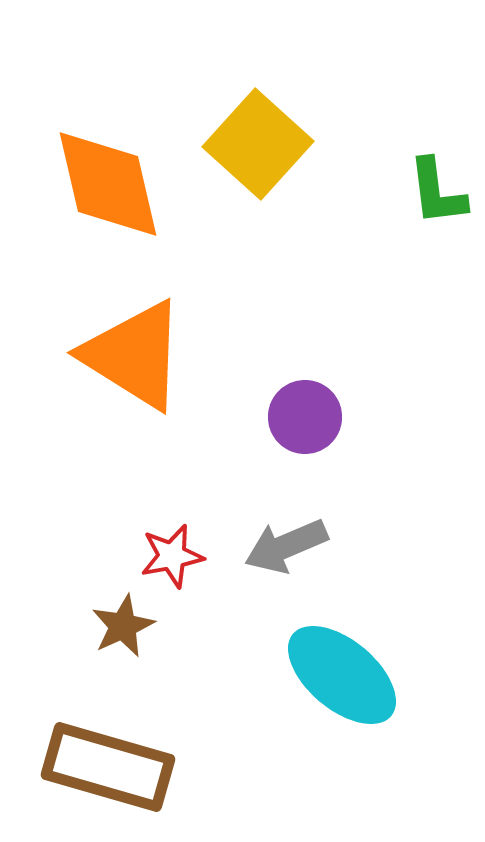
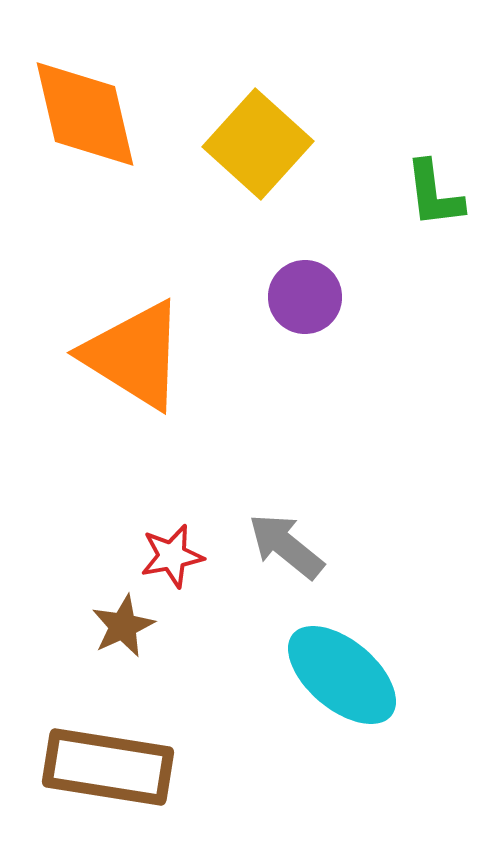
orange diamond: moved 23 px left, 70 px up
green L-shape: moved 3 px left, 2 px down
purple circle: moved 120 px up
gray arrow: rotated 62 degrees clockwise
brown rectangle: rotated 7 degrees counterclockwise
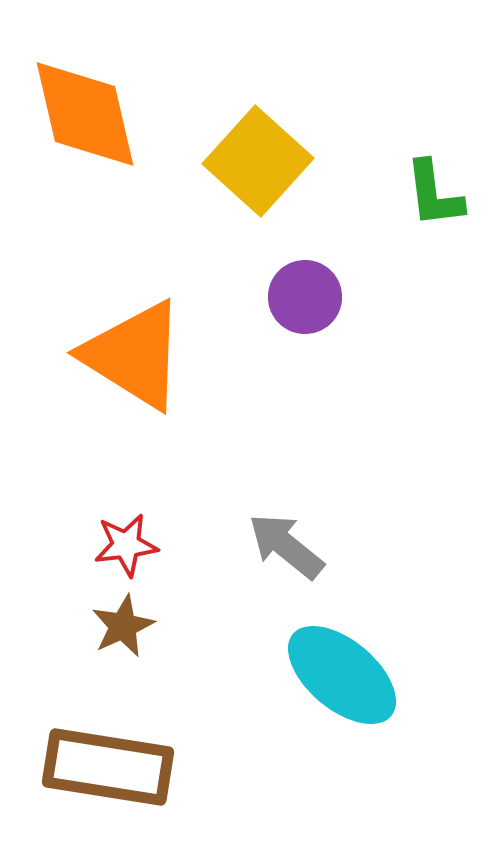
yellow square: moved 17 px down
red star: moved 46 px left, 11 px up; rotated 4 degrees clockwise
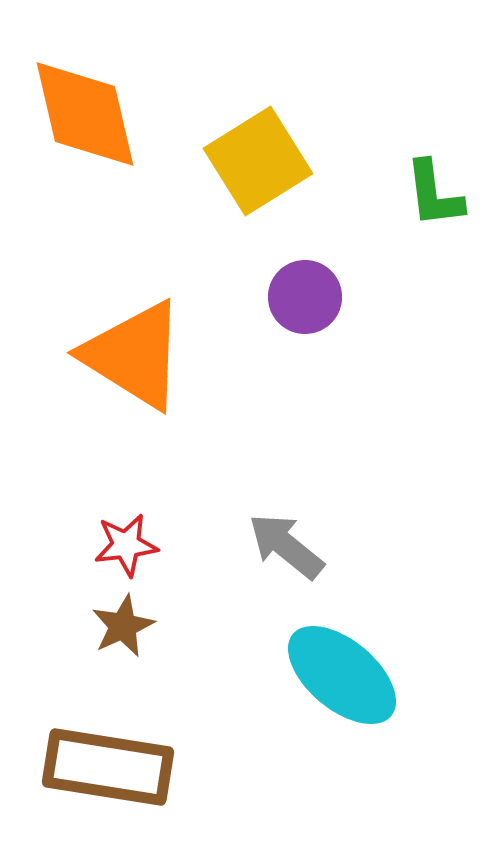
yellow square: rotated 16 degrees clockwise
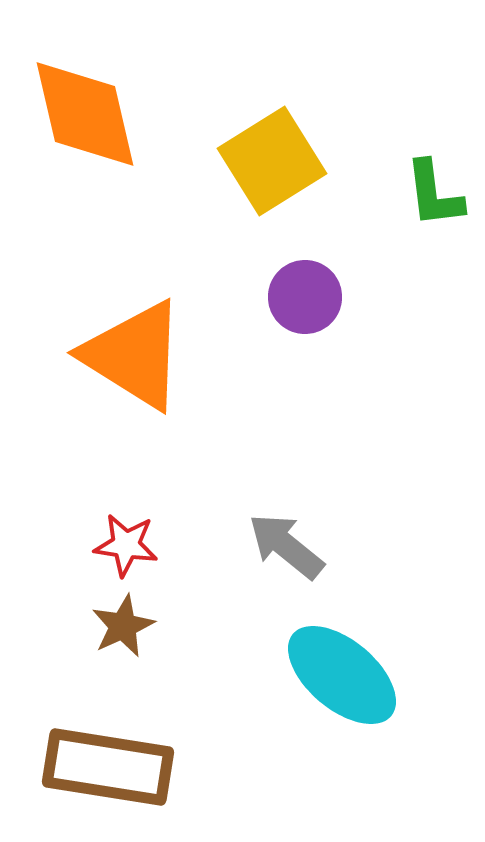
yellow square: moved 14 px right
red star: rotated 16 degrees clockwise
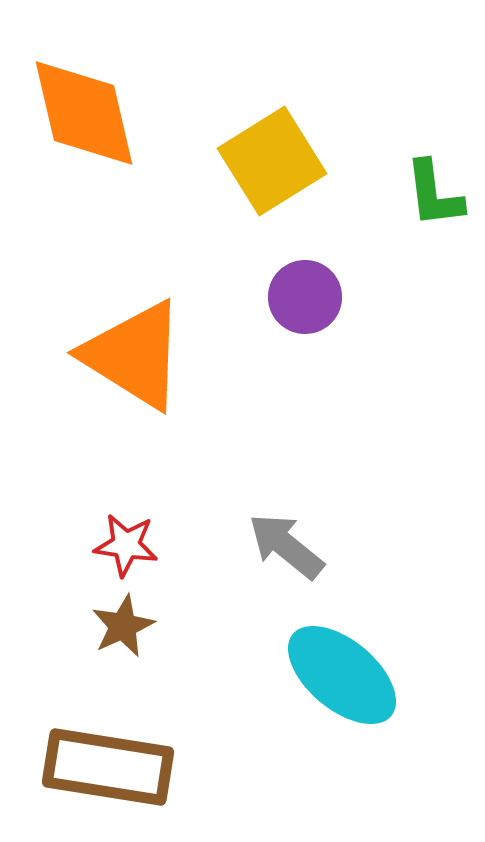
orange diamond: moved 1 px left, 1 px up
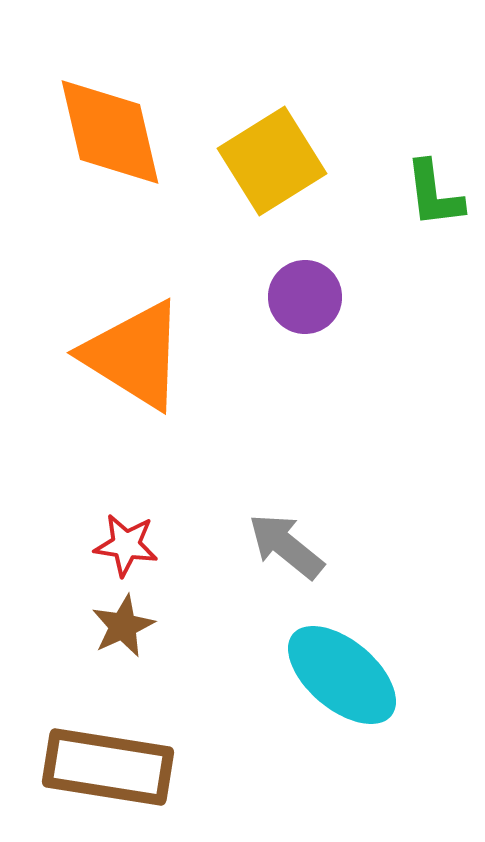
orange diamond: moved 26 px right, 19 px down
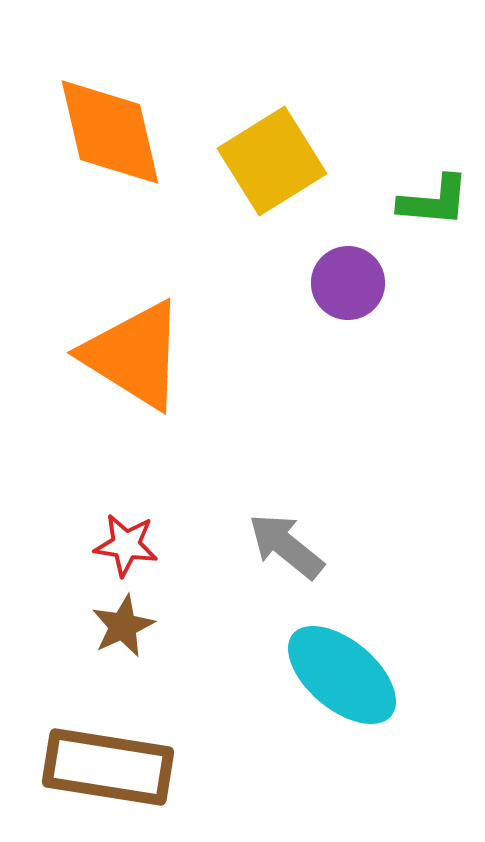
green L-shape: moved 7 px down; rotated 78 degrees counterclockwise
purple circle: moved 43 px right, 14 px up
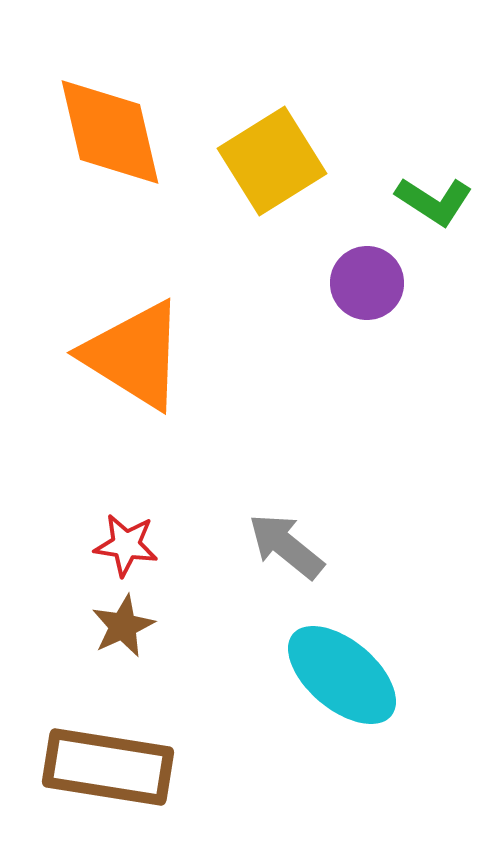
green L-shape: rotated 28 degrees clockwise
purple circle: moved 19 px right
